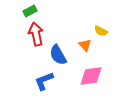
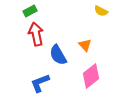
yellow semicircle: moved 20 px up
pink diamond: rotated 30 degrees counterclockwise
blue L-shape: moved 4 px left, 2 px down
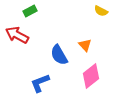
red arrow: moved 19 px left, 1 px down; rotated 50 degrees counterclockwise
blue semicircle: moved 1 px right
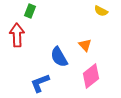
green rectangle: rotated 40 degrees counterclockwise
red arrow: rotated 60 degrees clockwise
blue semicircle: moved 2 px down
